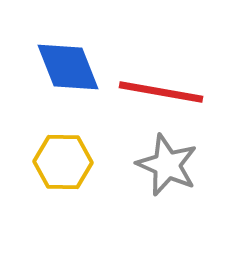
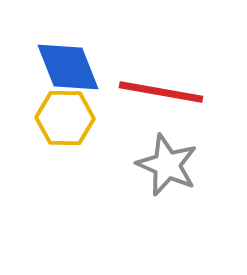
yellow hexagon: moved 2 px right, 44 px up
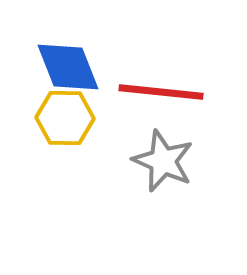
red line: rotated 4 degrees counterclockwise
gray star: moved 4 px left, 4 px up
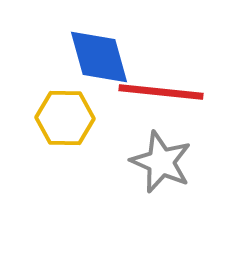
blue diamond: moved 31 px right, 10 px up; rotated 6 degrees clockwise
gray star: moved 2 px left, 1 px down
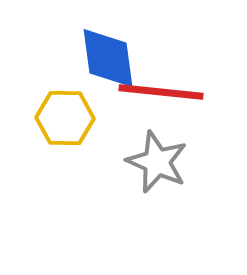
blue diamond: moved 9 px right, 1 px down; rotated 8 degrees clockwise
gray star: moved 4 px left
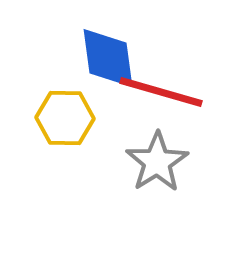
red line: rotated 10 degrees clockwise
gray star: rotated 16 degrees clockwise
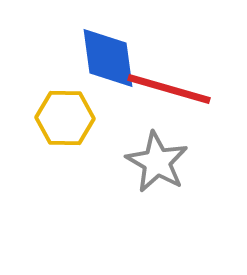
red line: moved 8 px right, 3 px up
gray star: rotated 10 degrees counterclockwise
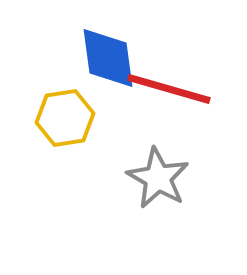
yellow hexagon: rotated 10 degrees counterclockwise
gray star: moved 1 px right, 16 px down
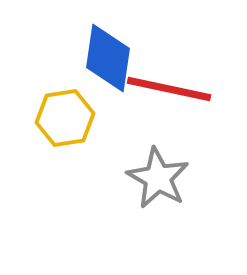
blue diamond: rotated 16 degrees clockwise
red line: rotated 4 degrees counterclockwise
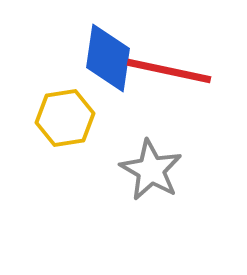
red line: moved 18 px up
gray star: moved 7 px left, 8 px up
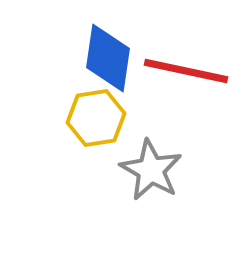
red line: moved 17 px right
yellow hexagon: moved 31 px right
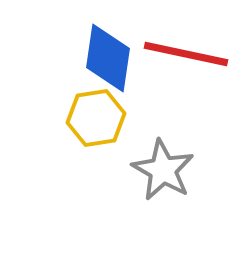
red line: moved 17 px up
gray star: moved 12 px right
